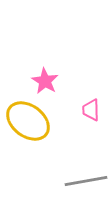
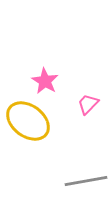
pink trapezoid: moved 3 px left, 6 px up; rotated 45 degrees clockwise
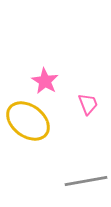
pink trapezoid: rotated 115 degrees clockwise
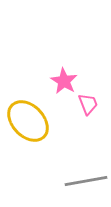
pink star: moved 19 px right
yellow ellipse: rotated 9 degrees clockwise
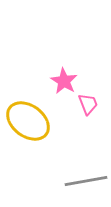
yellow ellipse: rotated 9 degrees counterclockwise
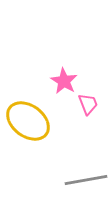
gray line: moved 1 px up
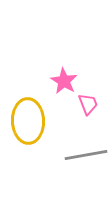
yellow ellipse: rotated 51 degrees clockwise
gray line: moved 25 px up
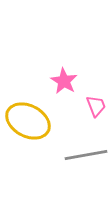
pink trapezoid: moved 8 px right, 2 px down
yellow ellipse: rotated 60 degrees counterclockwise
